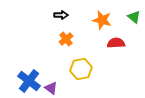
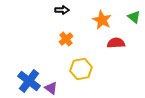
black arrow: moved 1 px right, 5 px up
orange star: rotated 12 degrees clockwise
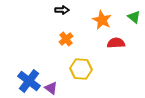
yellow hexagon: rotated 15 degrees clockwise
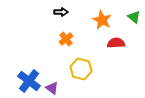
black arrow: moved 1 px left, 2 px down
yellow hexagon: rotated 10 degrees clockwise
purple triangle: moved 1 px right
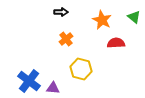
purple triangle: moved 1 px right; rotated 32 degrees counterclockwise
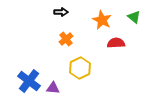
yellow hexagon: moved 1 px left, 1 px up; rotated 20 degrees clockwise
